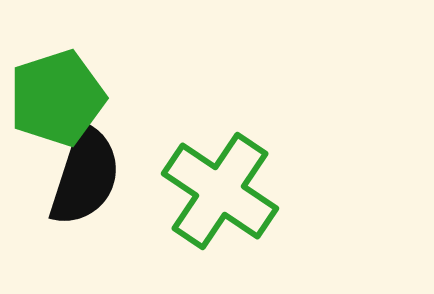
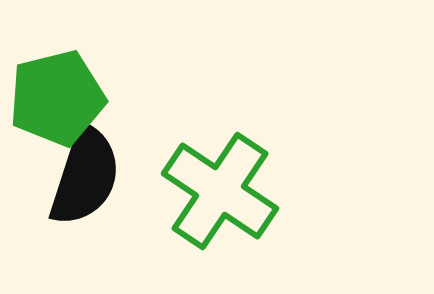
green pentagon: rotated 4 degrees clockwise
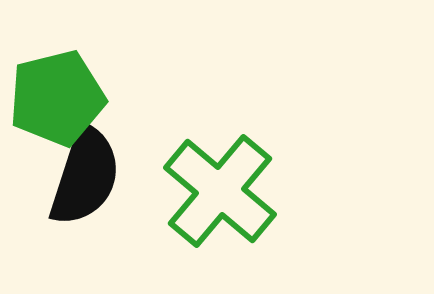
green cross: rotated 6 degrees clockwise
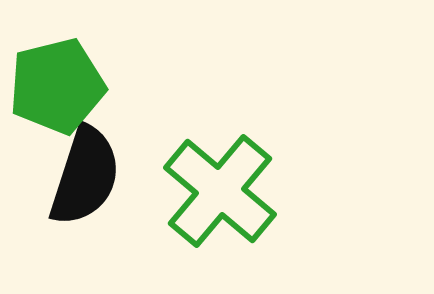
green pentagon: moved 12 px up
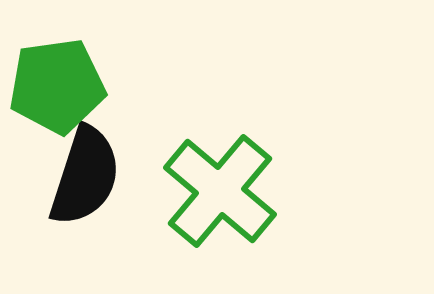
green pentagon: rotated 6 degrees clockwise
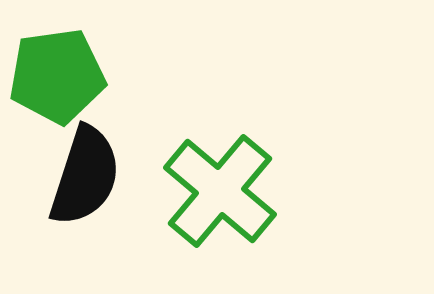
green pentagon: moved 10 px up
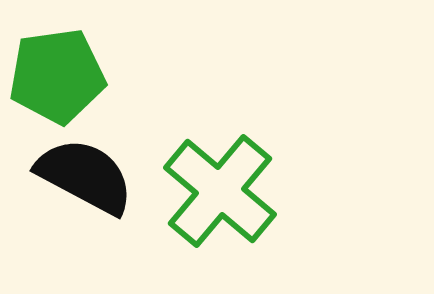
black semicircle: rotated 80 degrees counterclockwise
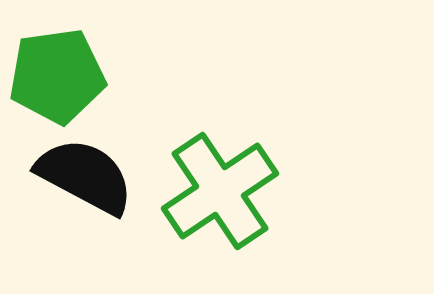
green cross: rotated 16 degrees clockwise
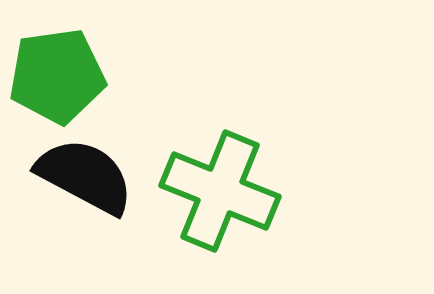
green cross: rotated 34 degrees counterclockwise
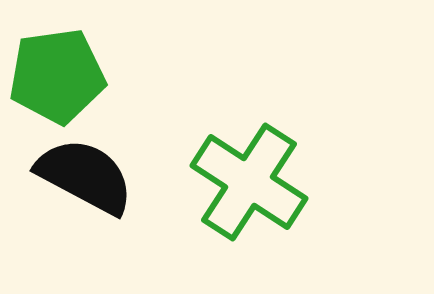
green cross: moved 29 px right, 9 px up; rotated 11 degrees clockwise
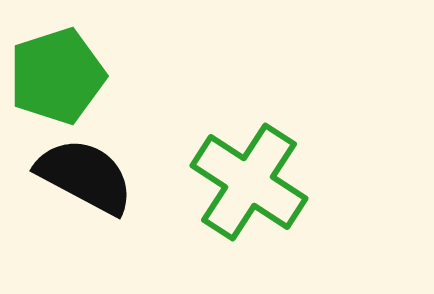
green pentagon: rotated 10 degrees counterclockwise
